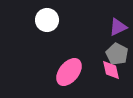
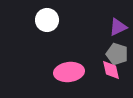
gray pentagon: rotated 10 degrees counterclockwise
pink ellipse: rotated 44 degrees clockwise
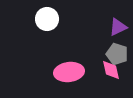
white circle: moved 1 px up
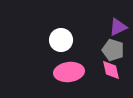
white circle: moved 14 px right, 21 px down
gray pentagon: moved 4 px left, 4 px up
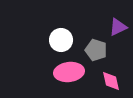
gray pentagon: moved 17 px left
pink diamond: moved 11 px down
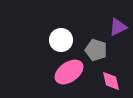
pink ellipse: rotated 28 degrees counterclockwise
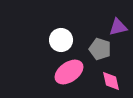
purple triangle: rotated 12 degrees clockwise
gray pentagon: moved 4 px right, 1 px up
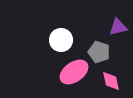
gray pentagon: moved 1 px left, 3 px down
pink ellipse: moved 5 px right
